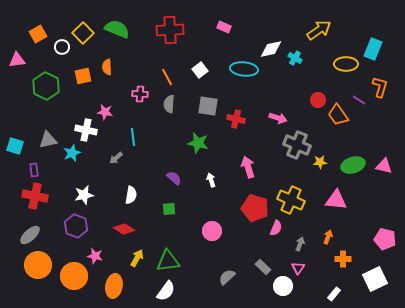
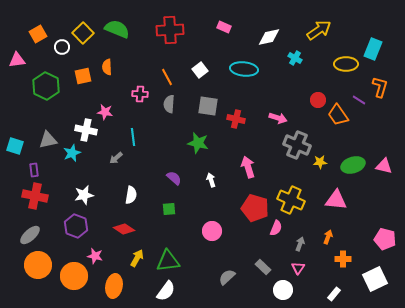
white diamond at (271, 49): moved 2 px left, 12 px up
white circle at (283, 286): moved 4 px down
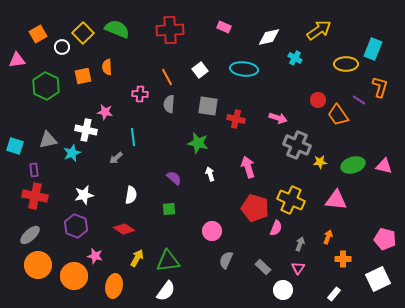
white arrow at (211, 180): moved 1 px left, 6 px up
gray semicircle at (227, 277): moved 1 px left, 17 px up; rotated 24 degrees counterclockwise
white square at (375, 279): moved 3 px right
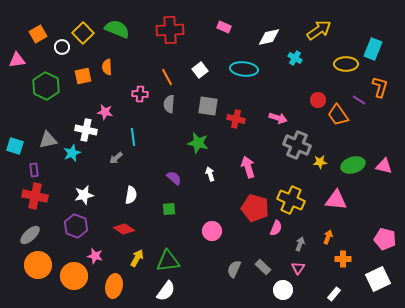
gray semicircle at (226, 260): moved 8 px right, 9 px down
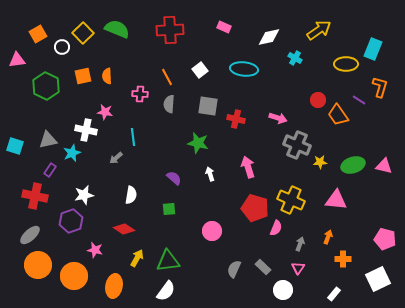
orange semicircle at (107, 67): moved 9 px down
purple rectangle at (34, 170): moved 16 px right; rotated 40 degrees clockwise
purple hexagon at (76, 226): moved 5 px left, 5 px up; rotated 20 degrees clockwise
pink star at (95, 256): moved 6 px up
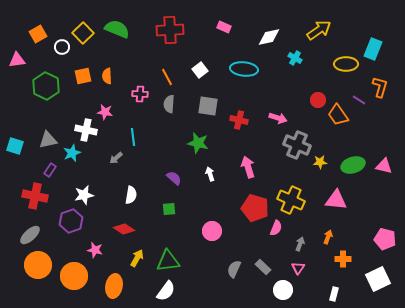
red cross at (236, 119): moved 3 px right, 1 px down
white rectangle at (334, 294): rotated 24 degrees counterclockwise
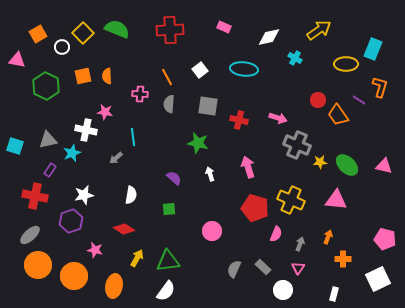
pink triangle at (17, 60): rotated 18 degrees clockwise
green ellipse at (353, 165): moved 6 px left; rotated 60 degrees clockwise
pink semicircle at (276, 228): moved 6 px down
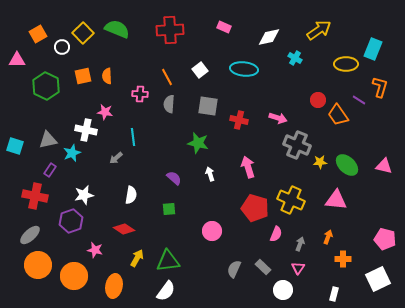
pink triangle at (17, 60): rotated 12 degrees counterclockwise
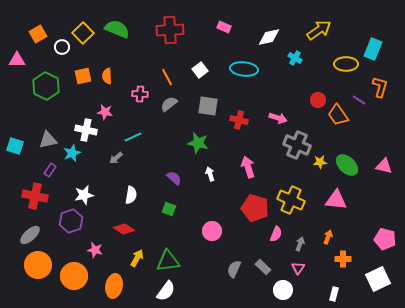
gray semicircle at (169, 104): rotated 48 degrees clockwise
cyan line at (133, 137): rotated 72 degrees clockwise
green square at (169, 209): rotated 24 degrees clockwise
